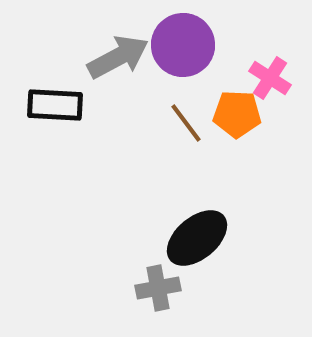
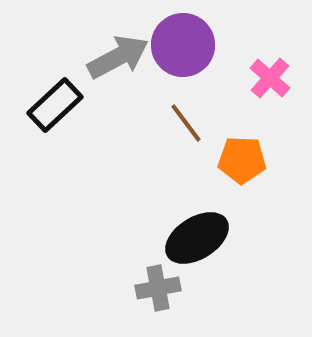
pink cross: rotated 9 degrees clockwise
black rectangle: rotated 46 degrees counterclockwise
orange pentagon: moved 5 px right, 46 px down
black ellipse: rotated 8 degrees clockwise
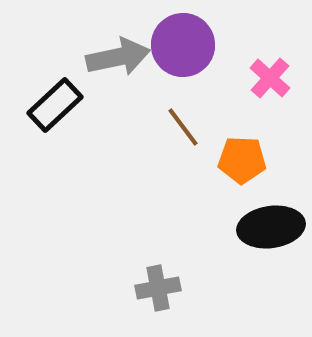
gray arrow: rotated 16 degrees clockwise
brown line: moved 3 px left, 4 px down
black ellipse: moved 74 px right, 11 px up; rotated 24 degrees clockwise
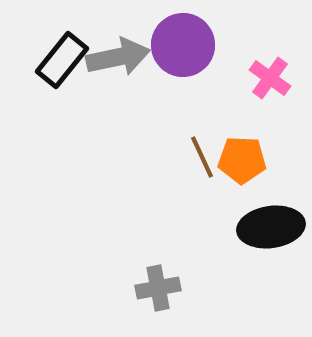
pink cross: rotated 6 degrees counterclockwise
black rectangle: moved 7 px right, 45 px up; rotated 8 degrees counterclockwise
brown line: moved 19 px right, 30 px down; rotated 12 degrees clockwise
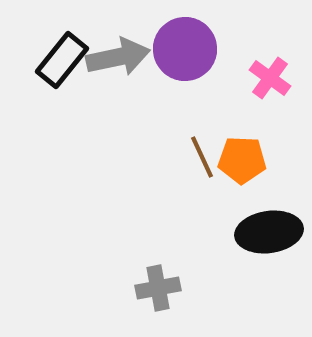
purple circle: moved 2 px right, 4 px down
black ellipse: moved 2 px left, 5 px down
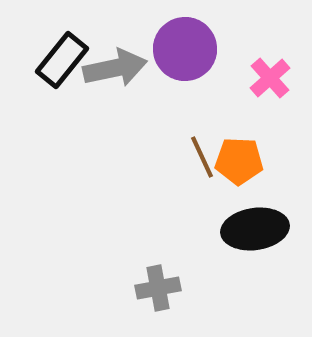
gray arrow: moved 3 px left, 11 px down
pink cross: rotated 12 degrees clockwise
orange pentagon: moved 3 px left, 1 px down
black ellipse: moved 14 px left, 3 px up
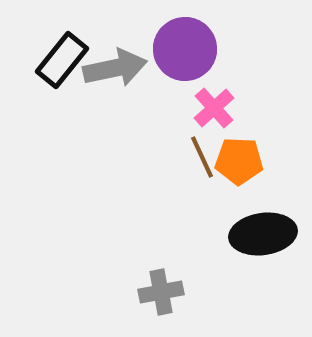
pink cross: moved 56 px left, 30 px down
black ellipse: moved 8 px right, 5 px down
gray cross: moved 3 px right, 4 px down
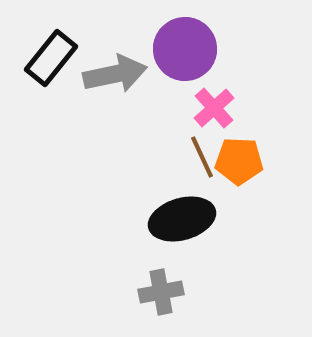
black rectangle: moved 11 px left, 2 px up
gray arrow: moved 6 px down
black ellipse: moved 81 px left, 15 px up; rotated 8 degrees counterclockwise
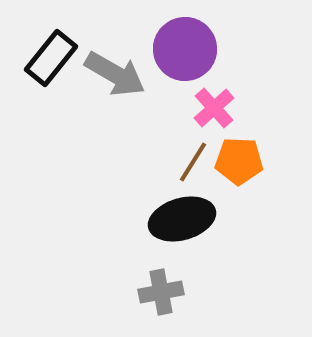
gray arrow: rotated 42 degrees clockwise
brown line: moved 9 px left, 5 px down; rotated 57 degrees clockwise
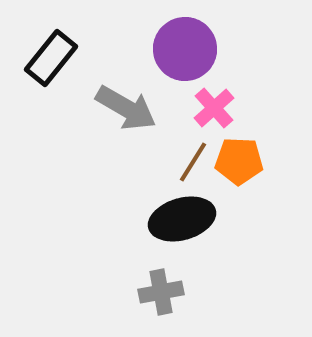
gray arrow: moved 11 px right, 34 px down
